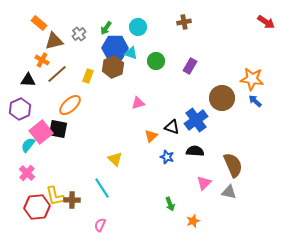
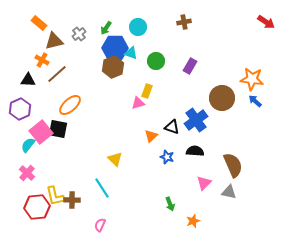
yellow rectangle at (88, 76): moved 59 px right, 15 px down
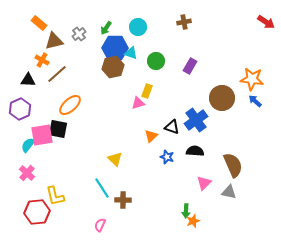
brown hexagon at (113, 67): rotated 10 degrees clockwise
pink square at (41, 132): moved 1 px right, 3 px down; rotated 30 degrees clockwise
brown cross at (72, 200): moved 51 px right
green arrow at (170, 204): moved 16 px right, 7 px down; rotated 24 degrees clockwise
red hexagon at (37, 207): moved 5 px down
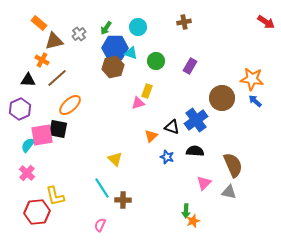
brown line at (57, 74): moved 4 px down
